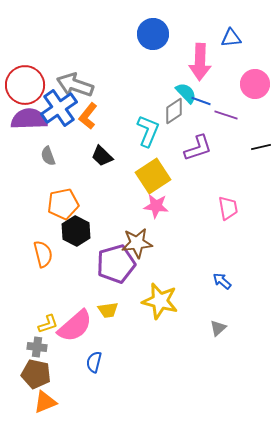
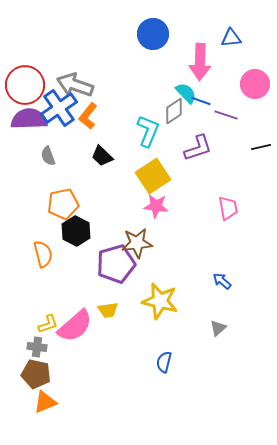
blue semicircle: moved 70 px right
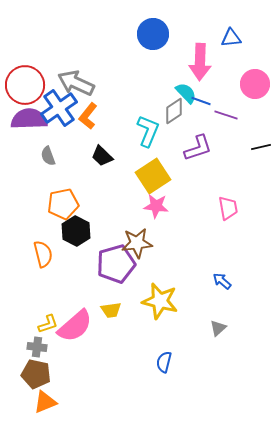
gray arrow: moved 1 px right, 2 px up; rotated 6 degrees clockwise
yellow trapezoid: moved 3 px right
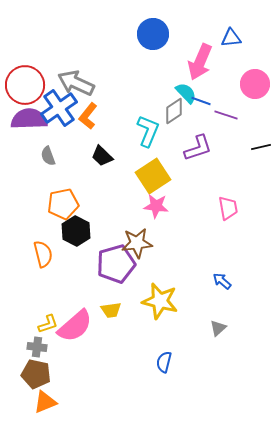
pink arrow: rotated 21 degrees clockwise
